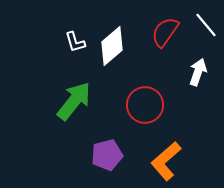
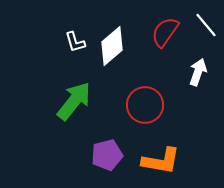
orange L-shape: moved 5 px left; rotated 129 degrees counterclockwise
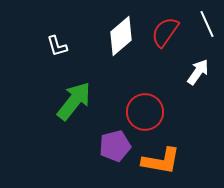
white line: moved 1 px right, 1 px up; rotated 16 degrees clockwise
white L-shape: moved 18 px left, 4 px down
white diamond: moved 9 px right, 10 px up
white arrow: rotated 16 degrees clockwise
red circle: moved 7 px down
purple pentagon: moved 8 px right, 9 px up
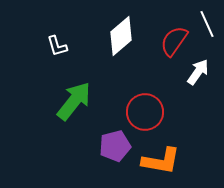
red semicircle: moved 9 px right, 9 px down
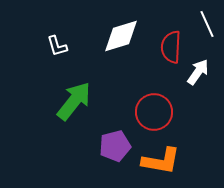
white diamond: rotated 24 degrees clockwise
red semicircle: moved 3 px left, 6 px down; rotated 32 degrees counterclockwise
red circle: moved 9 px right
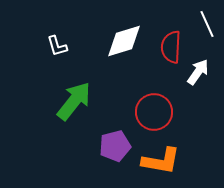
white diamond: moved 3 px right, 5 px down
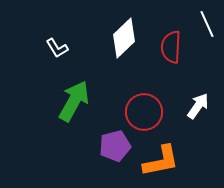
white diamond: moved 3 px up; rotated 27 degrees counterclockwise
white L-shape: moved 2 px down; rotated 15 degrees counterclockwise
white arrow: moved 34 px down
green arrow: rotated 9 degrees counterclockwise
red circle: moved 10 px left
orange L-shape: rotated 21 degrees counterclockwise
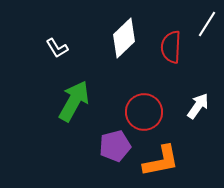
white line: rotated 56 degrees clockwise
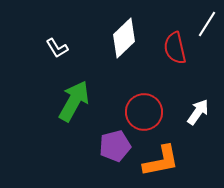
red semicircle: moved 4 px right, 1 px down; rotated 16 degrees counterclockwise
white arrow: moved 6 px down
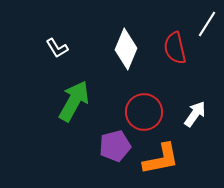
white diamond: moved 2 px right, 11 px down; rotated 24 degrees counterclockwise
white arrow: moved 3 px left, 2 px down
orange L-shape: moved 2 px up
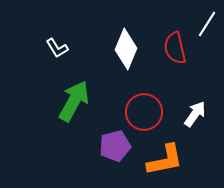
orange L-shape: moved 4 px right, 1 px down
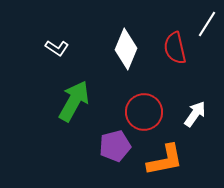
white L-shape: rotated 25 degrees counterclockwise
